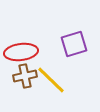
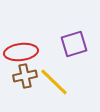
yellow line: moved 3 px right, 2 px down
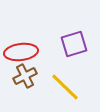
brown cross: rotated 15 degrees counterclockwise
yellow line: moved 11 px right, 5 px down
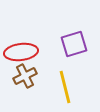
yellow line: rotated 32 degrees clockwise
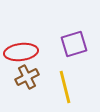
brown cross: moved 2 px right, 1 px down
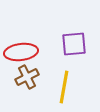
purple square: rotated 12 degrees clockwise
yellow line: moved 1 px left; rotated 24 degrees clockwise
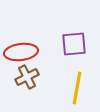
yellow line: moved 13 px right, 1 px down
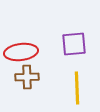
brown cross: rotated 25 degrees clockwise
yellow line: rotated 12 degrees counterclockwise
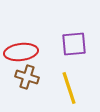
brown cross: rotated 20 degrees clockwise
yellow line: moved 8 px left; rotated 16 degrees counterclockwise
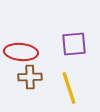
red ellipse: rotated 12 degrees clockwise
brown cross: moved 3 px right; rotated 20 degrees counterclockwise
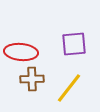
brown cross: moved 2 px right, 2 px down
yellow line: rotated 56 degrees clockwise
